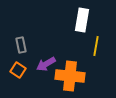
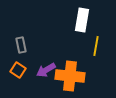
purple arrow: moved 6 px down
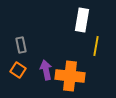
purple arrow: rotated 108 degrees clockwise
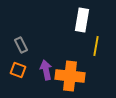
gray rectangle: rotated 14 degrees counterclockwise
orange square: rotated 14 degrees counterclockwise
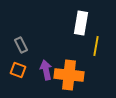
white rectangle: moved 1 px left, 3 px down
orange cross: moved 1 px left, 1 px up
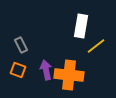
white rectangle: moved 3 px down
yellow line: rotated 42 degrees clockwise
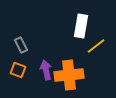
orange cross: rotated 12 degrees counterclockwise
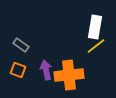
white rectangle: moved 14 px right, 1 px down
gray rectangle: rotated 28 degrees counterclockwise
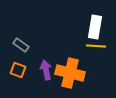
yellow line: rotated 42 degrees clockwise
orange cross: moved 1 px right, 2 px up; rotated 20 degrees clockwise
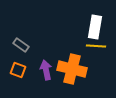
orange cross: moved 2 px right, 4 px up
